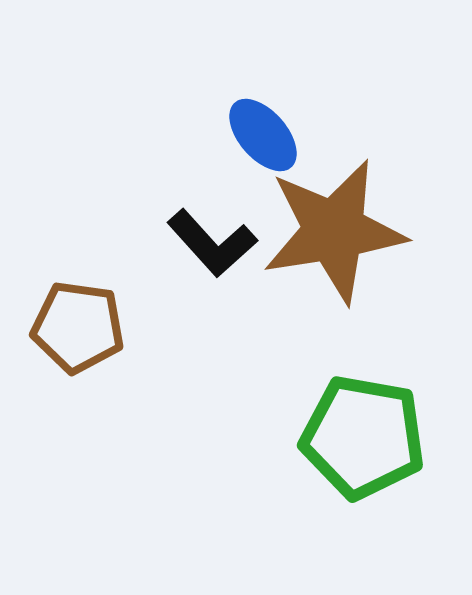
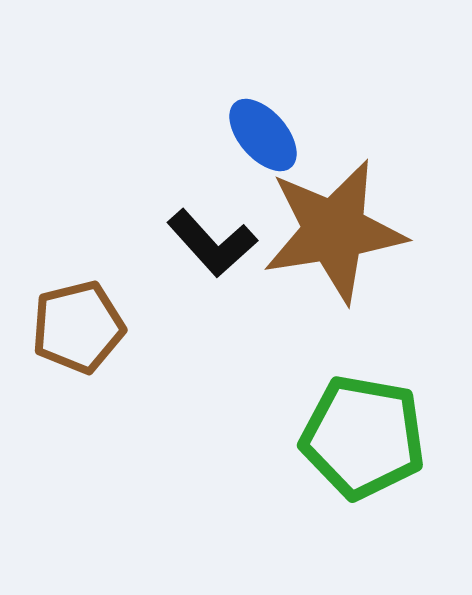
brown pentagon: rotated 22 degrees counterclockwise
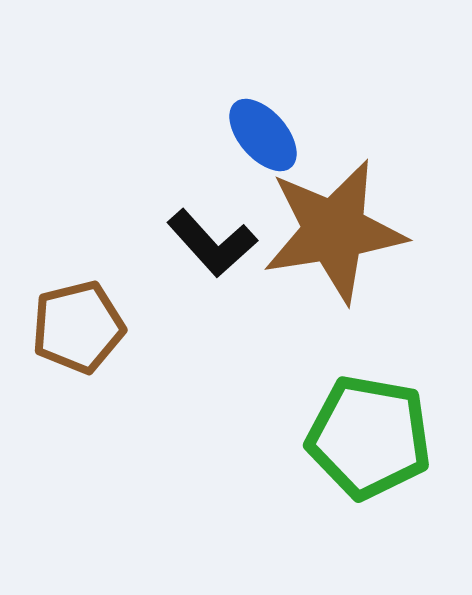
green pentagon: moved 6 px right
